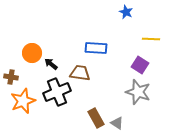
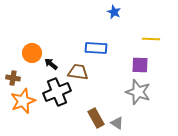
blue star: moved 12 px left
purple square: rotated 30 degrees counterclockwise
brown trapezoid: moved 2 px left, 1 px up
brown cross: moved 2 px right, 1 px down
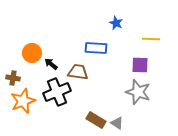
blue star: moved 2 px right, 11 px down
brown rectangle: moved 2 px down; rotated 30 degrees counterclockwise
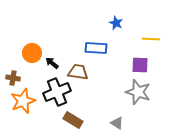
black arrow: moved 1 px right, 1 px up
brown rectangle: moved 23 px left
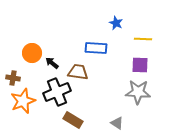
yellow line: moved 8 px left
gray star: rotated 15 degrees counterclockwise
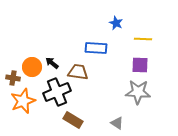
orange circle: moved 14 px down
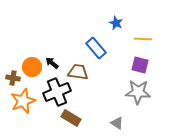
blue rectangle: rotated 45 degrees clockwise
purple square: rotated 12 degrees clockwise
brown rectangle: moved 2 px left, 2 px up
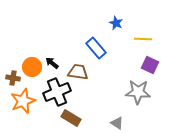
purple square: moved 10 px right; rotated 12 degrees clockwise
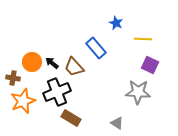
orange circle: moved 5 px up
brown trapezoid: moved 4 px left, 5 px up; rotated 140 degrees counterclockwise
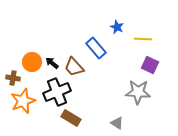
blue star: moved 1 px right, 4 px down
